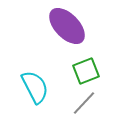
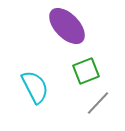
gray line: moved 14 px right
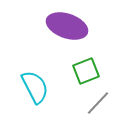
purple ellipse: rotated 27 degrees counterclockwise
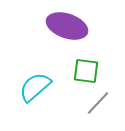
green square: rotated 28 degrees clockwise
cyan semicircle: rotated 104 degrees counterclockwise
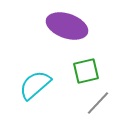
green square: rotated 20 degrees counterclockwise
cyan semicircle: moved 2 px up
